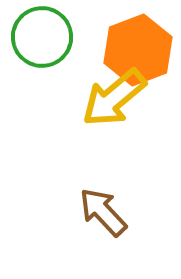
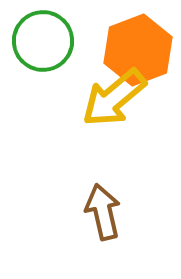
green circle: moved 1 px right, 4 px down
brown arrow: rotated 30 degrees clockwise
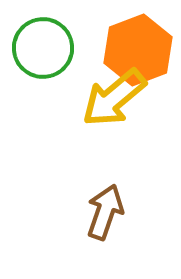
green circle: moved 7 px down
brown arrow: moved 2 px right; rotated 32 degrees clockwise
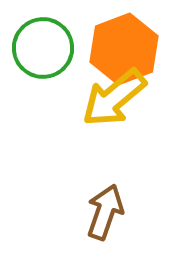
orange hexagon: moved 14 px left, 1 px up
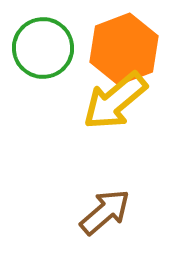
yellow arrow: moved 1 px right, 3 px down
brown arrow: rotated 30 degrees clockwise
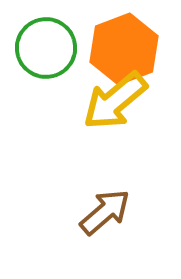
green circle: moved 3 px right
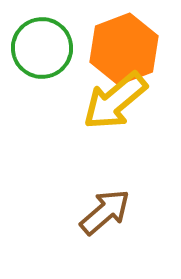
green circle: moved 4 px left
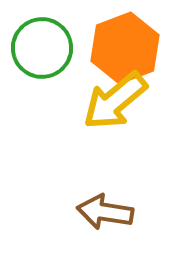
orange hexagon: moved 1 px right, 1 px up
brown arrow: rotated 130 degrees counterclockwise
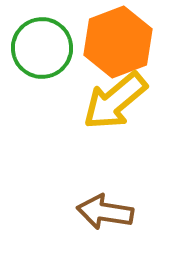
orange hexagon: moved 7 px left, 6 px up
